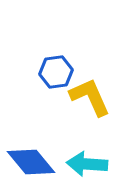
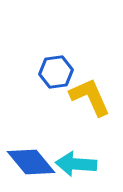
cyan arrow: moved 11 px left
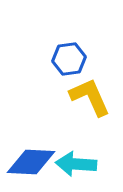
blue hexagon: moved 13 px right, 13 px up
blue diamond: rotated 48 degrees counterclockwise
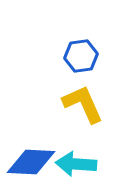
blue hexagon: moved 12 px right, 3 px up
yellow L-shape: moved 7 px left, 7 px down
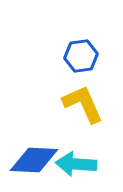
blue diamond: moved 3 px right, 2 px up
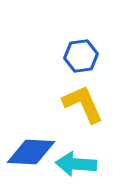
blue diamond: moved 3 px left, 8 px up
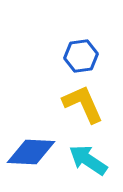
cyan arrow: moved 12 px right, 4 px up; rotated 30 degrees clockwise
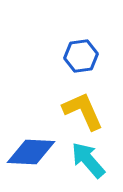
yellow L-shape: moved 7 px down
cyan arrow: rotated 15 degrees clockwise
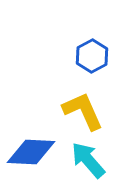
blue hexagon: moved 11 px right; rotated 20 degrees counterclockwise
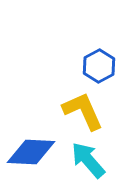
blue hexagon: moved 7 px right, 10 px down
